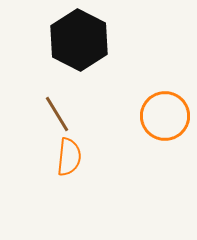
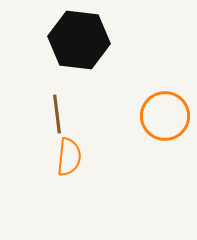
black hexagon: rotated 20 degrees counterclockwise
brown line: rotated 24 degrees clockwise
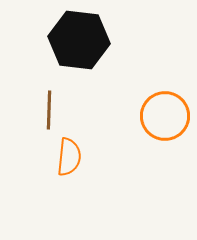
brown line: moved 8 px left, 4 px up; rotated 9 degrees clockwise
